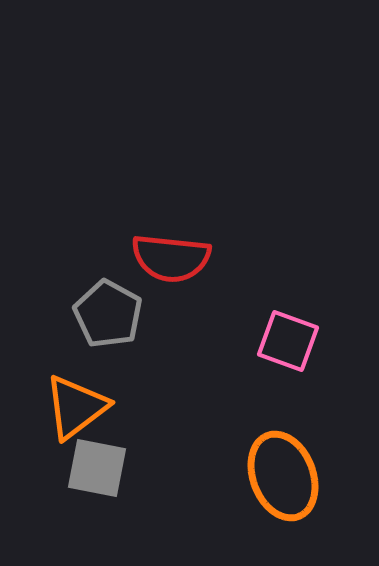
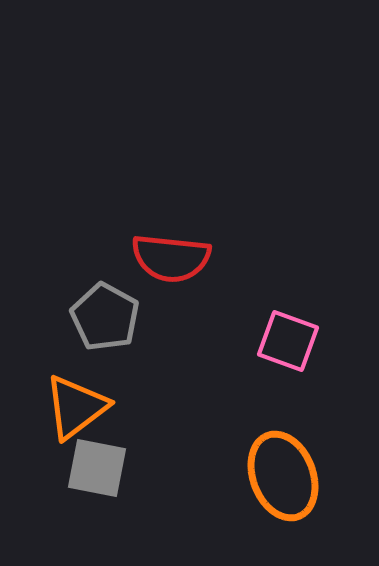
gray pentagon: moved 3 px left, 3 px down
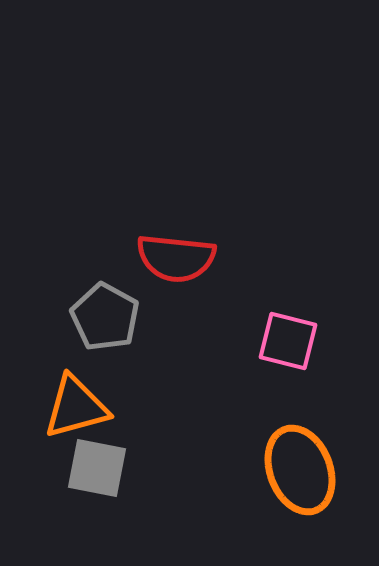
red semicircle: moved 5 px right
pink square: rotated 6 degrees counterclockwise
orange triangle: rotated 22 degrees clockwise
orange ellipse: moved 17 px right, 6 px up
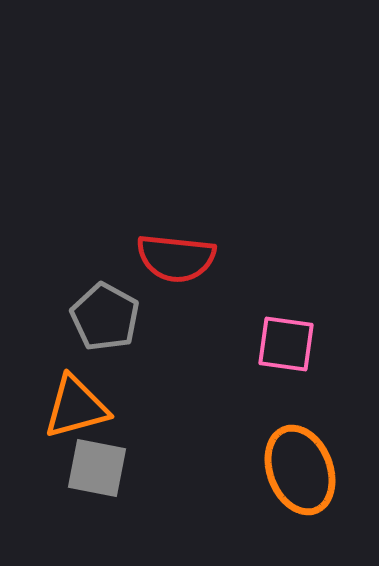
pink square: moved 2 px left, 3 px down; rotated 6 degrees counterclockwise
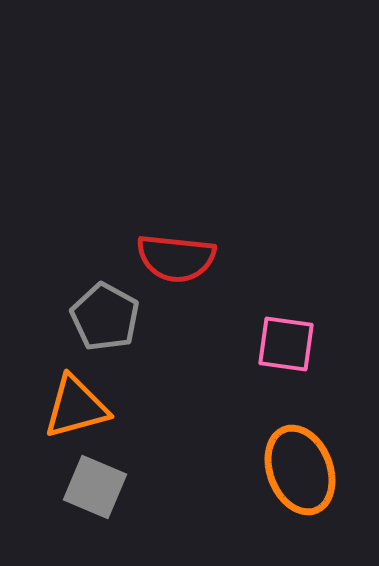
gray square: moved 2 px left, 19 px down; rotated 12 degrees clockwise
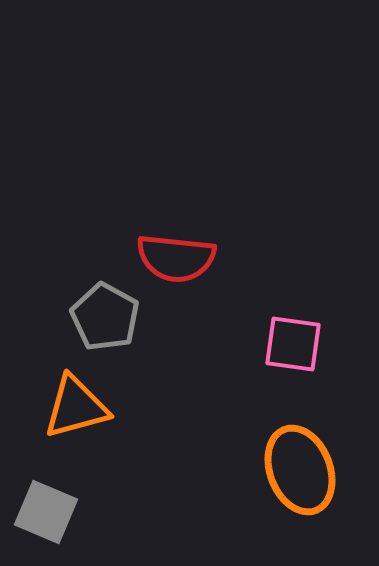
pink square: moved 7 px right
gray square: moved 49 px left, 25 px down
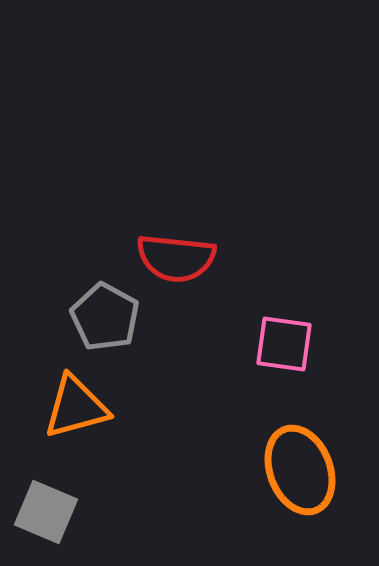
pink square: moved 9 px left
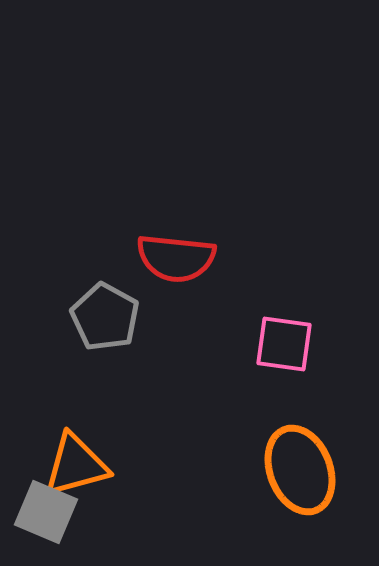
orange triangle: moved 58 px down
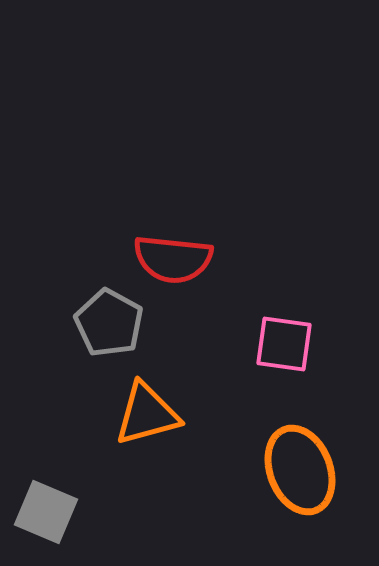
red semicircle: moved 3 px left, 1 px down
gray pentagon: moved 4 px right, 6 px down
orange triangle: moved 71 px right, 51 px up
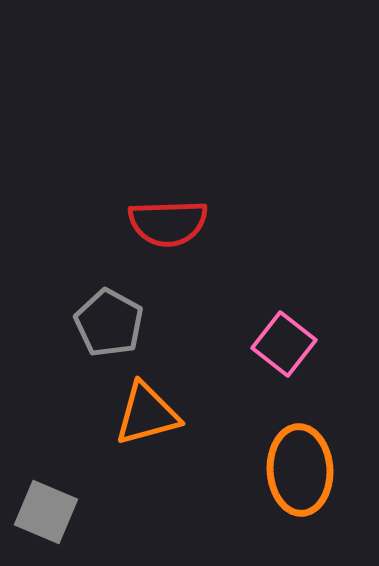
red semicircle: moved 5 px left, 36 px up; rotated 8 degrees counterclockwise
pink square: rotated 30 degrees clockwise
orange ellipse: rotated 18 degrees clockwise
